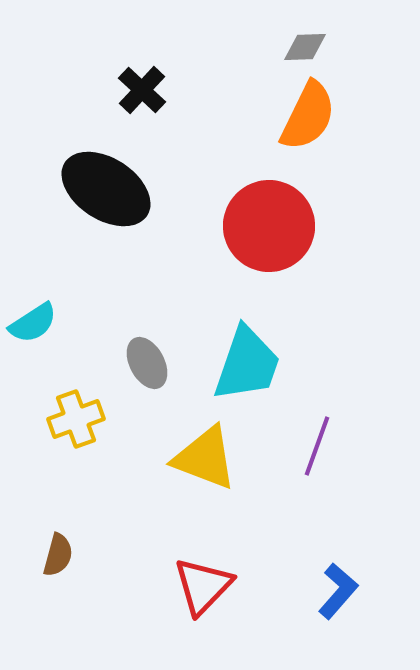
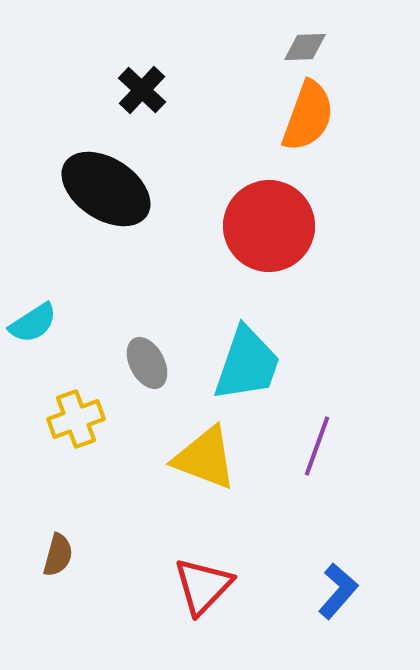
orange semicircle: rotated 6 degrees counterclockwise
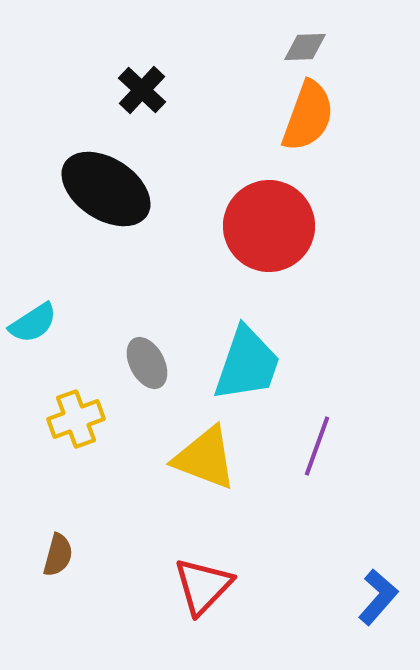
blue L-shape: moved 40 px right, 6 px down
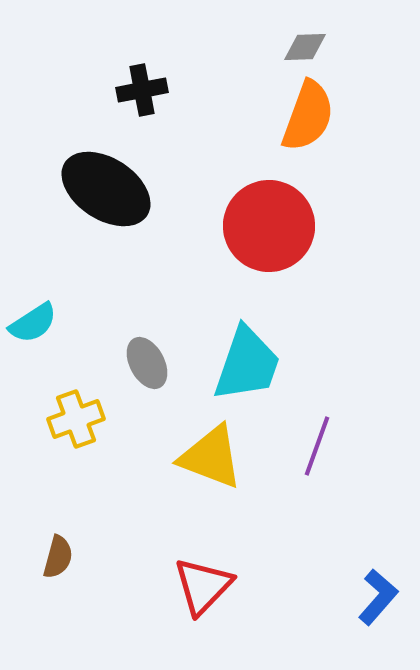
black cross: rotated 36 degrees clockwise
yellow triangle: moved 6 px right, 1 px up
brown semicircle: moved 2 px down
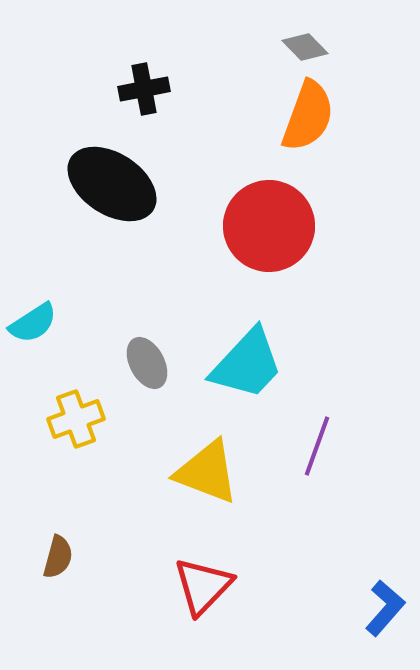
gray diamond: rotated 48 degrees clockwise
black cross: moved 2 px right, 1 px up
black ellipse: moved 6 px right, 5 px up
cyan trapezoid: rotated 24 degrees clockwise
yellow triangle: moved 4 px left, 15 px down
blue L-shape: moved 7 px right, 11 px down
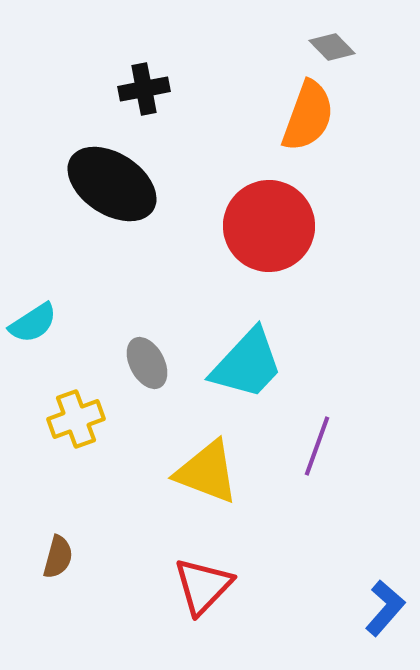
gray diamond: moved 27 px right
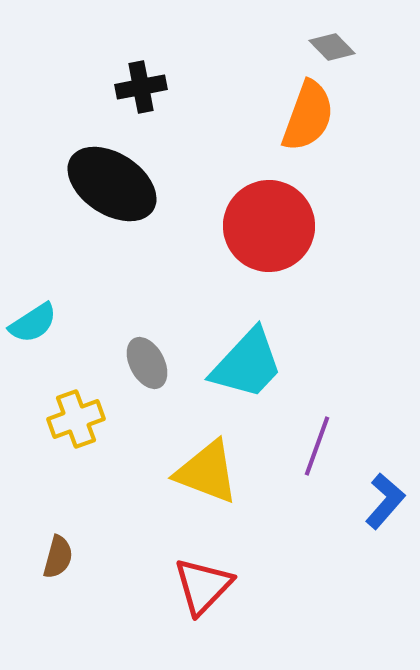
black cross: moved 3 px left, 2 px up
blue L-shape: moved 107 px up
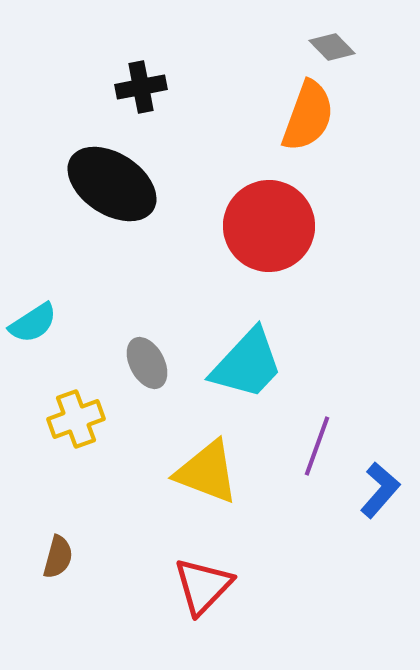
blue L-shape: moved 5 px left, 11 px up
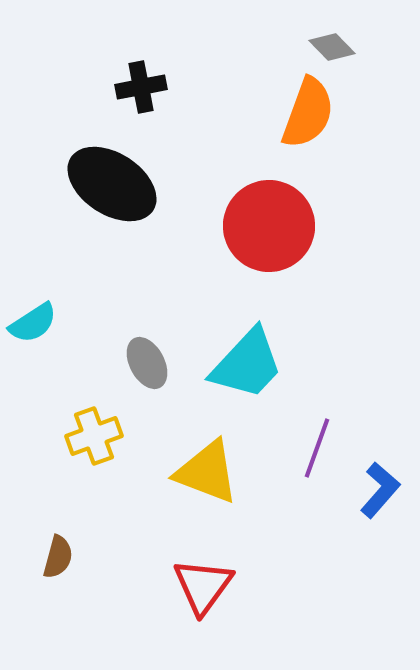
orange semicircle: moved 3 px up
yellow cross: moved 18 px right, 17 px down
purple line: moved 2 px down
red triangle: rotated 8 degrees counterclockwise
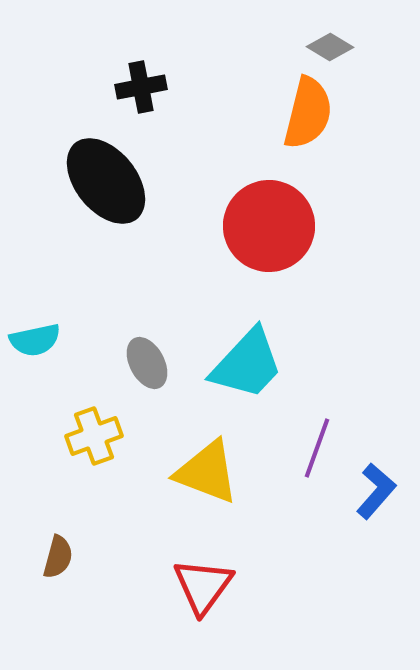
gray diamond: moved 2 px left; rotated 15 degrees counterclockwise
orange semicircle: rotated 6 degrees counterclockwise
black ellipse: moved 6 px left, 3 px up; rotated 18 degrees clockwise
cyan semicircle: moved 2 px right, 17 px down; rotated 21 degrees clockwise
blue L-shape: moved 4 px left, 1 px down
